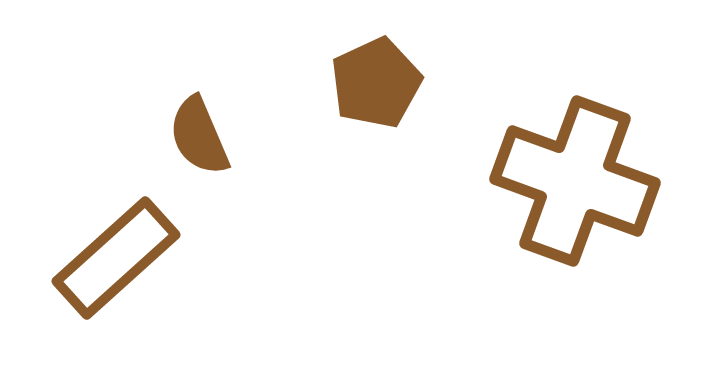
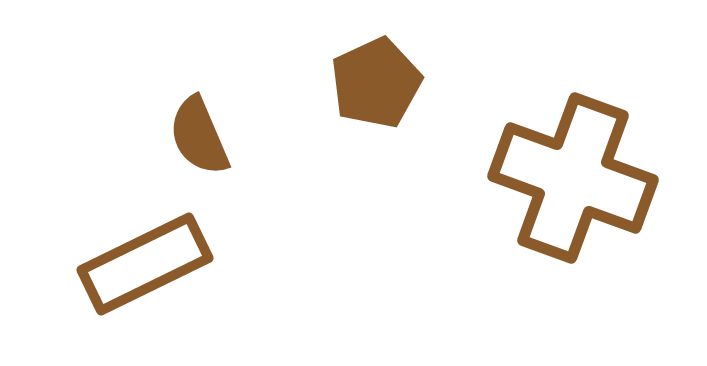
brown cross: moved 2 px left, 3 px up
brown rectangle: moved 29 px right, 6 px down; rotated 16 degrees clockwise
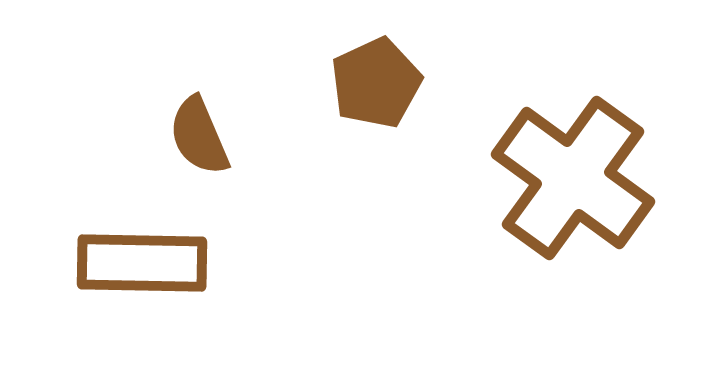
brown cross: rotated 16 degrees clockwise
brown rectangle: moved 3 px left, 1 px up; rotated 27 degrees clockwise
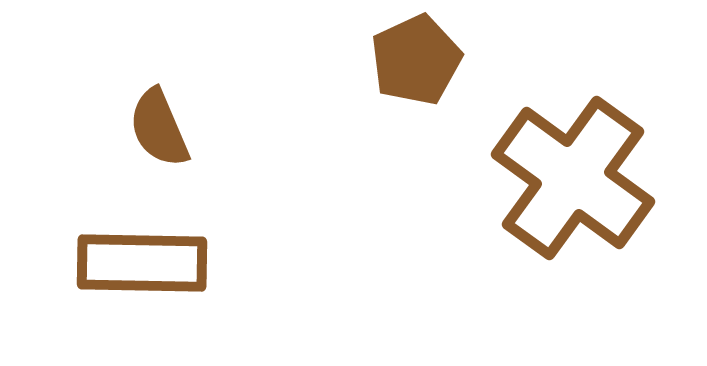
brown pentagon: moved 40 px right, 23 px up
brown semicircle: moved 40 px left, 8 px up
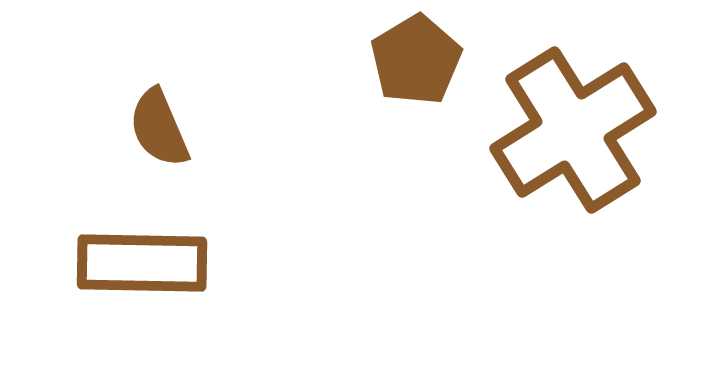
brown pentagon: rotated 6 degrees counterclockwise
brown cross: moved 48 px up; rotated 22 degrees clockwise
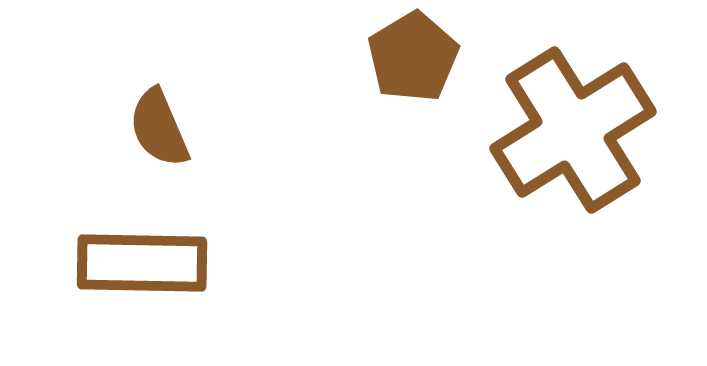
brown pentagon: moved 3 px left, 3 px up
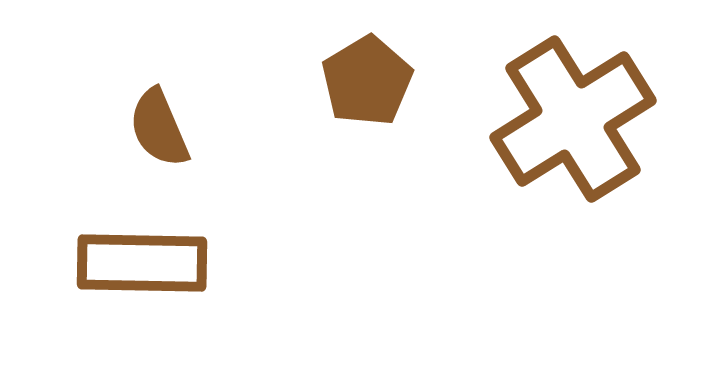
brown pentagon: moved 46 px left, 24 px down
brown cross: moved 11 px up
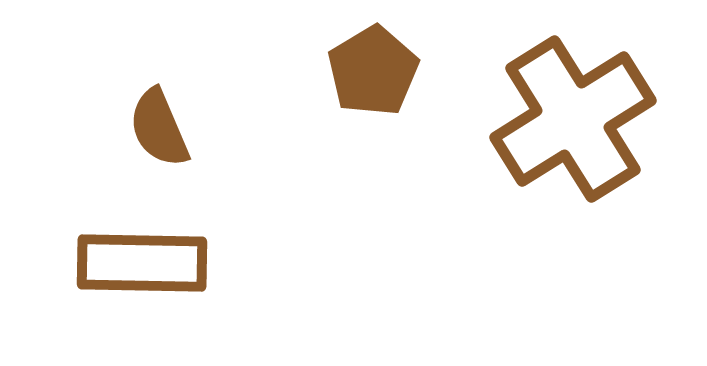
brown pentagon: moved 6 px right, 10 px up
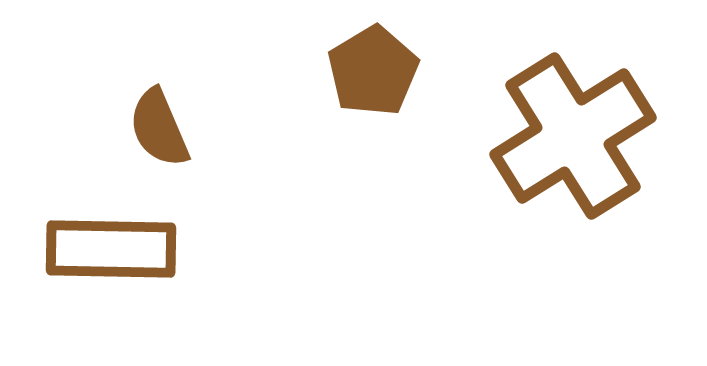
brown cross: moved 17 px down
brown rectangle: moved 31 px left, 14 px up
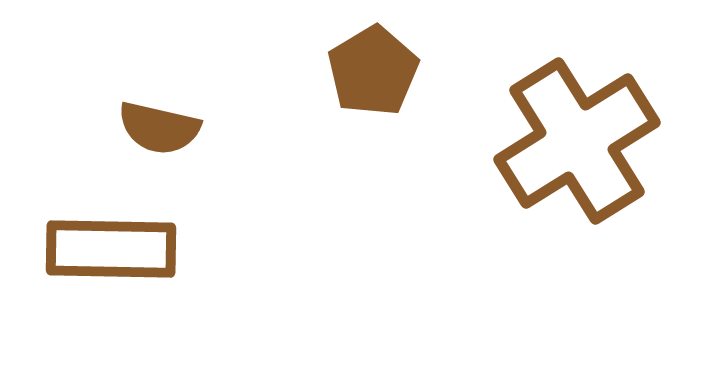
brown semicircle: rotated 54 degrees counterclockwise
brown cross: moved 4 px right, 5 px down
